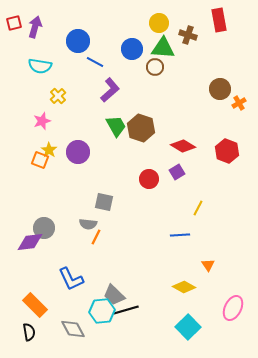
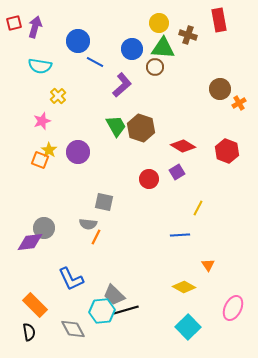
purple L-shape at (110, 90): moved 12 px right, 5 px up
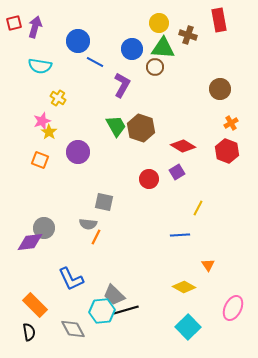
purple L-shape at (122, 85): rotated 20 degrees counterclockwise
yellow cross at (58, 96): moved 2 px down; rotated 14 degrees counterclockwise
orange cross at (239, 103): moved 8 px left, 20 px down
yellow star at (49, 150): moved 18 px up
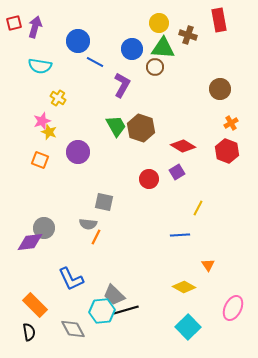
yellow star at (49, 132): rotated 14 degrees counterclockwise
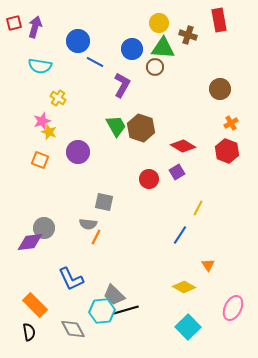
blue line at (180, 235): rotated 54 degrees counterclockwise
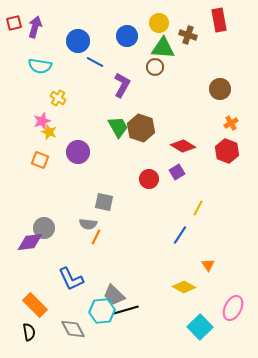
blue circle at (132, 49): moved 5 px left, 13 px up
green trapezoid at (116, 126): moved 2 px right, 1 px down
cyan square at (188, 327): moved 12 px right
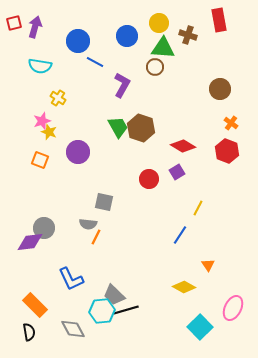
orange cross at (231, 123): rotated 24 degrees counterclockwise
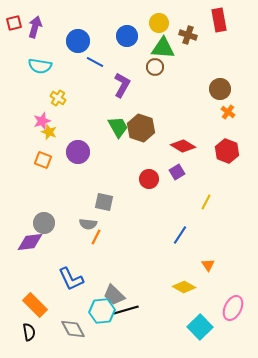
orange cross at (231, 123): moved 3 px left, 11 px up
orange square at (40, 160): moved 3 px right
yellow line at (198, 208): moved 8 px right, 6 px up
gray circle at (44, 228): moved 5 px up
